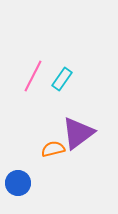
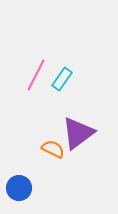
pink line: moved 3 px right, 1 px up
orange semicircle: rotated 40 degrees clockwise
blue circle: moved 1 px right, 5 px down
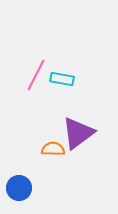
cyan rectangle: rotated 65 degrees clockwise
orange semicircle: rotated 25 degrees counterclockwise
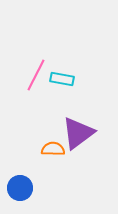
blue circle: moved 1 px right
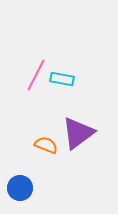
orange semicircle: moved 7 px left, 4 px up; rotated 20 degrees clockwise
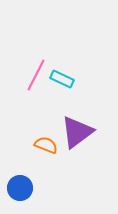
cyan rectangle: rotated 15 degrees clockwise
purple triangle: moved 1 px left, 1 px up
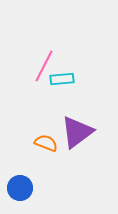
pink line: moved 8 px right, 9 px up
cyan rectangle: rotated 30 degrees counterclockwise
orange semicircle: moved 2 px up
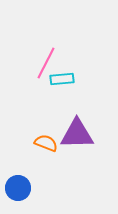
pink line: moved 2 px right, 3 px up
purple triangle: moved 2 px down; rotated 36 degrees clockwise
blue circle: moved 2 px left
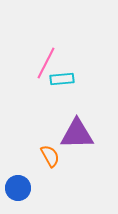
orange semicircle: moved 4 px right, 13 px down; rotated 40 degrees clockwise
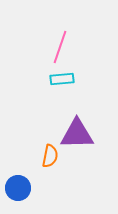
pink line: moved 14 px right, 16 px up; rotated 8 degrees counterclockwise
orange semicircle: rotated 40 degrees clockwise
